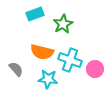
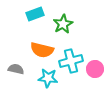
orange semicircle: moved 2 px up
cyan cross: moved 1 px right, 1 px down; rotated 35 degrees counterclockwise
gray semicircle: rotated 35 degrees counterclockwise
cyan star: moved 1 px up
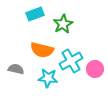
cyan cross: rotated 15 degrees counterclockwise
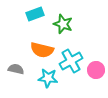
green star: rotated 24 degrees counterclockwise
pink circle: moved 1 px right, 1 px down
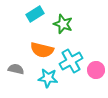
cyan rectangle: rotated 12 degrees counterclockwise
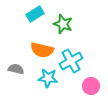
pink circle: moved 5 px left, 16 px down
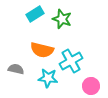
green star: moved 1 px left, 5 px up
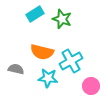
orange semicircle: moved 2 px down
